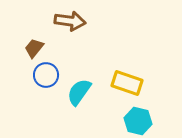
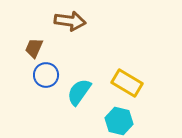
brown trapezoid: rotated 15 degrees counterclockwise
yellow rectangle: rotated 12 degrees clockwise
cyan hexagon: moved 19 px left
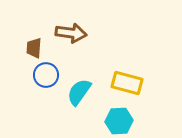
brown arrow: moved 1 px right, 12 px down
brown trapezoid: rotated 20 degrees counterclockwise
yellow rectangle: rotated 16 degrees counterclockwise
cyan hexagon: rotated 16 degrees counterclockwise
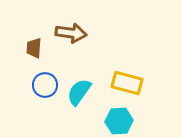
blue circle: moved 1 px left, 10 px down
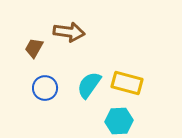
brown arrow: moved 2 px left, 1 px up
brown trapezoid: rotated 25 degrees clockwise
blue circle: moved 3 px down
cyan semicircle: moved 10 px right, 7 px up
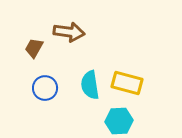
cyan semicircle: moved 1 px right; rotated 44 degrees counterclockwise
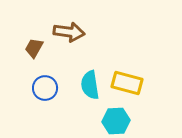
cyan hexagon: moved 3 px left
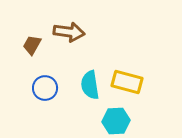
brown trapezoid: moved 2 px left, 3 px up
yellow rectangle: moved 1 px up
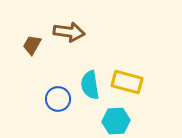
blue circle: moved 13 px right, 11 px down
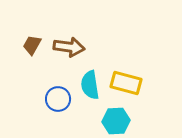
brown arrow: moved 15 px down
yellow rectangle: moved 1 px left, 1 px down
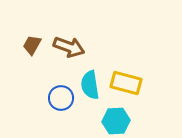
brown arrow: rotated 12 degrees clockwise
blue circle: moved 3 px right, 1 px up
